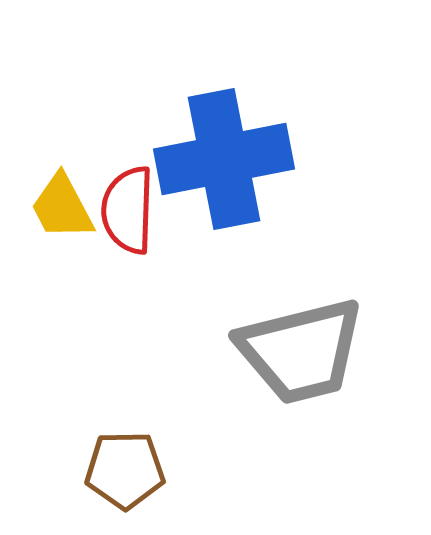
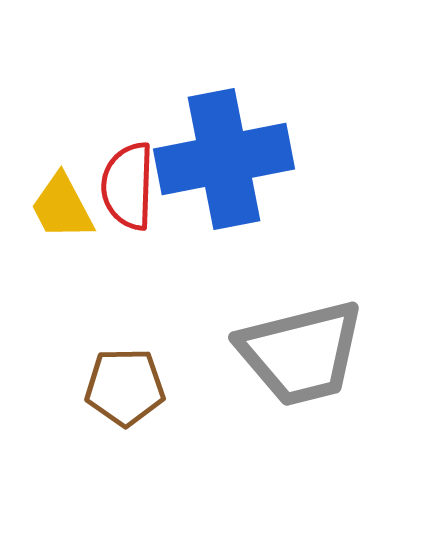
red semicircle: moved 24 px up
gray trapezoid: moved 2 px down
brown pentagon: moved 83 px up
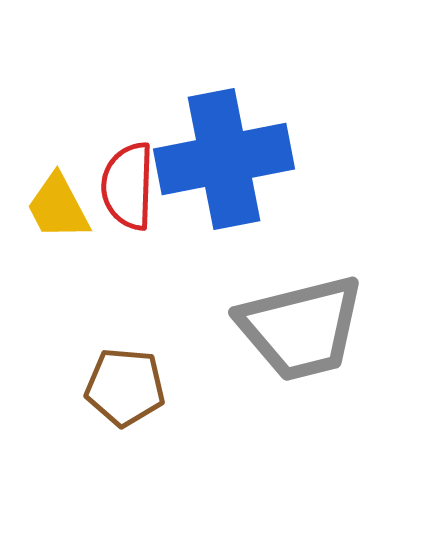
yellow trapezoid: moved 4 px left
gray trapezoid: moved 25 px up
brown pentagon: rotated 6 degrees clockwise
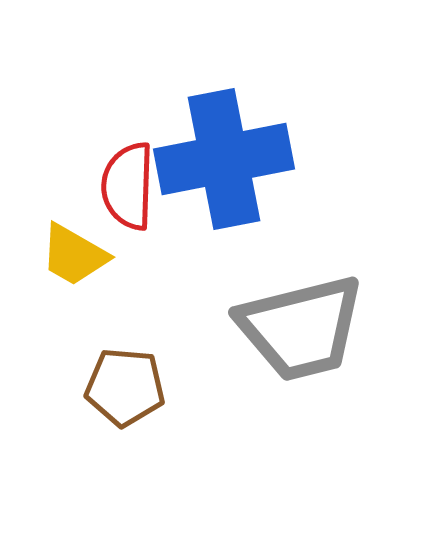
yellow trapezoid: moved 16 px right, 48 px down; rotated 32 degrees counterclockwise
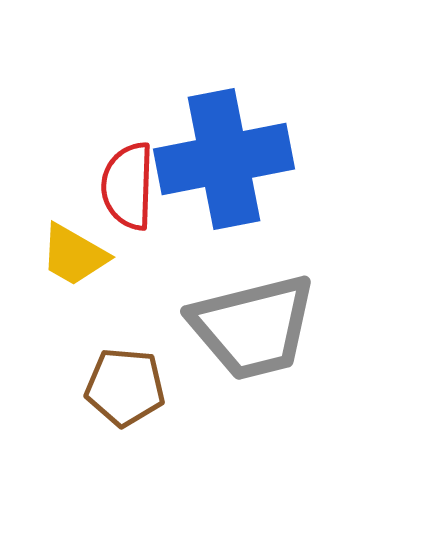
gray trapezoid: moved 48 px left, 1 px up
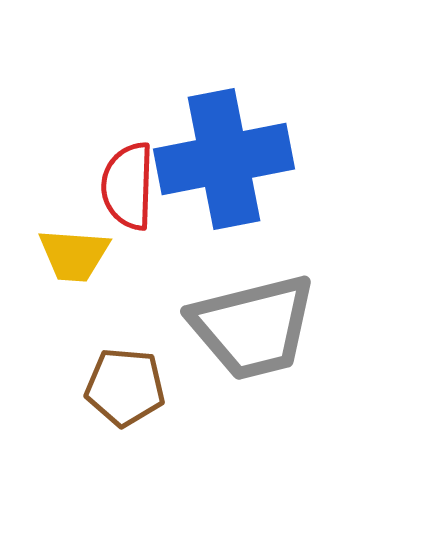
yellow trapezoid: rotated 26 degrees counterclockwise
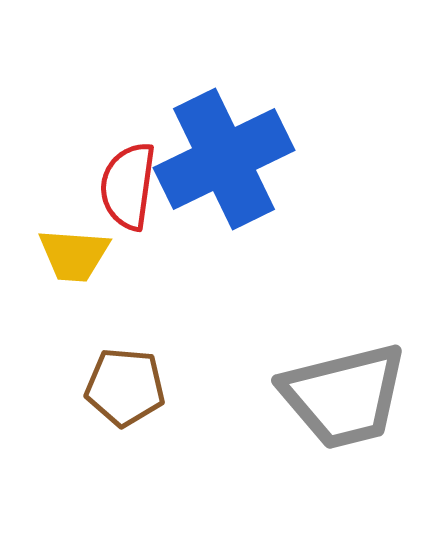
blue cross: rotated 15 degrees counterclockwise
red semicircle: rotated 6 degrees clockwise
gray trapezoid: moved 91 px right, 69 px down
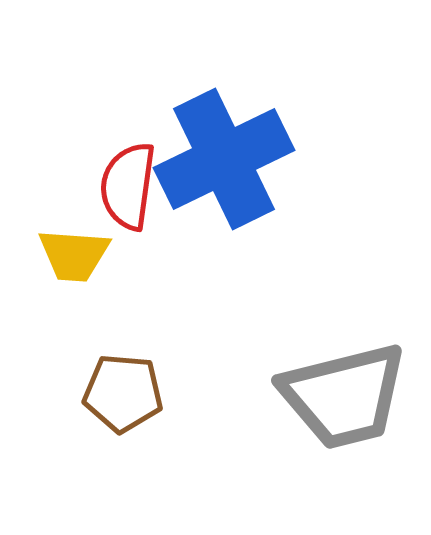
brown pentagon: moved 2 px left, 6 px down
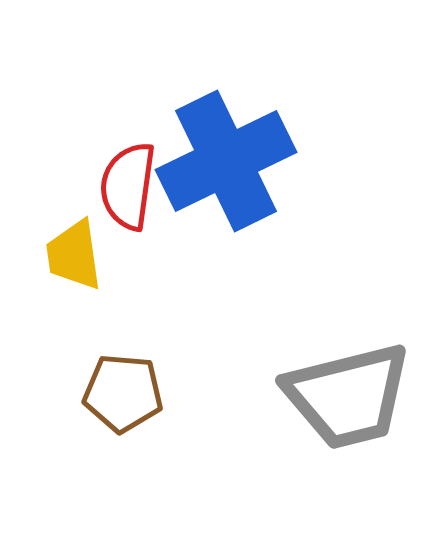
blue cross: moved 2 px right, 2 px down
yellow trapezoid: rotated 78 degrees clockwise
gray trapezoid: moved 4 px right
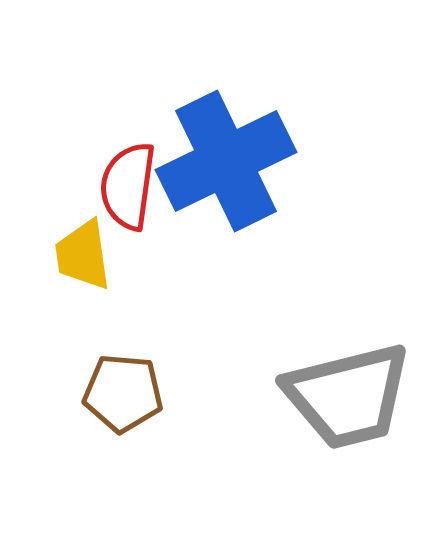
yellow trapezoid: moved 9 px right
